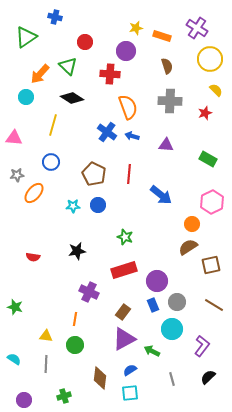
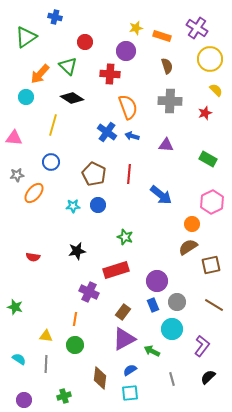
red rectangle at (124, 270): moved 8 px left
cyan semicircle at (14, 359): moved 5 px right
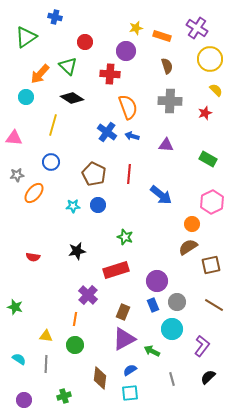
purple cross at (89, 292): moved 1 px left, 3 px down; rotated 18 degrees clockwise
brown rectangle at (123, 312): rotated 14 degrees counterclockwise
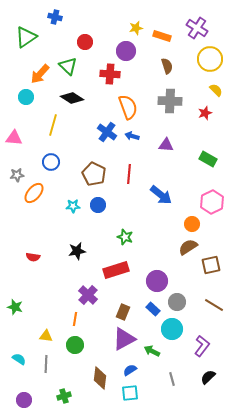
blue rectangle at (153, 305): moved 4 px down; rotated 24 degrees counterclockwise
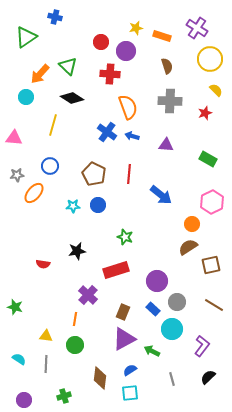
red circle at (85, 42): moved 16 px right
blue circle at (51, 162): moved 1 px left, 4 px down
red semicircle at (33, 257): moved 10 px right, 7 px down
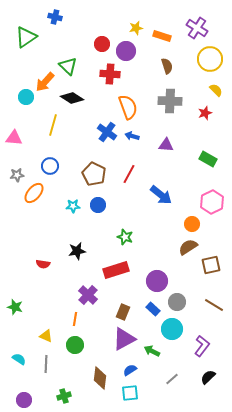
red circle at (101, 42): moved 1 px right, 2 px down
orange arrow at (40, 74): moved 5 px right, 8 px down
red line at (129, 174): rotated 24 degrees clockwise
yellow triangle at (46, 336): rotated 16 degrees clockwise
gray line at (172, 379): rotated 64 degrees clockwise
